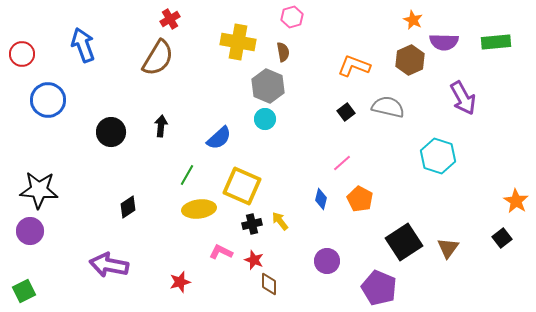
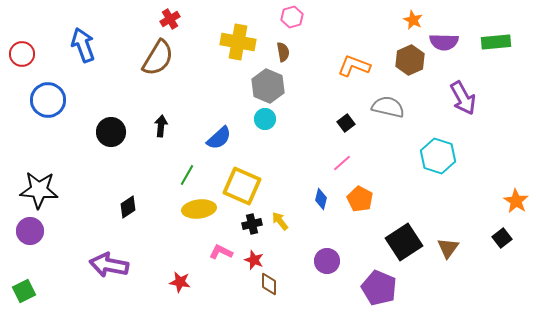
black square at (346, 112): moved 11 px down
red star at (180, 282): rotated 25 degrees clockwise
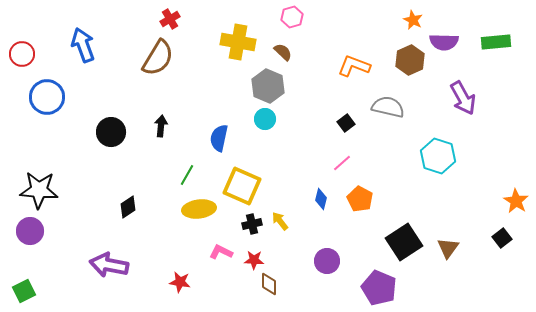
brown semicircle at (283, 52): rotated 36 degrees counterclockwise
blue circle at (48, 100): moved 1 px left, 3 px up
blue semicircle at (219, 138): rotated 144 degrees clockwise
red star at (254, 260): rotated 18 degrees counterclockwise
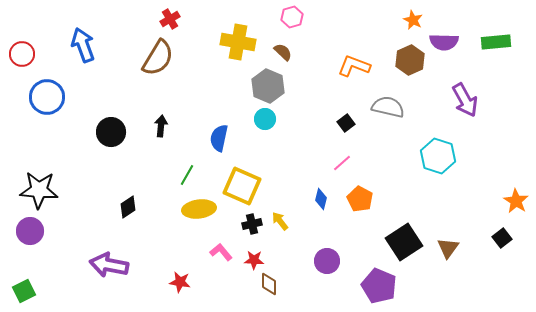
purple arrow at (463, 98): moved 2 px right, 2 px down
pink L-shape at (221, 252): rotated 25 degrees clockwise
purple pentagon at (379, 288): moved 2 px up
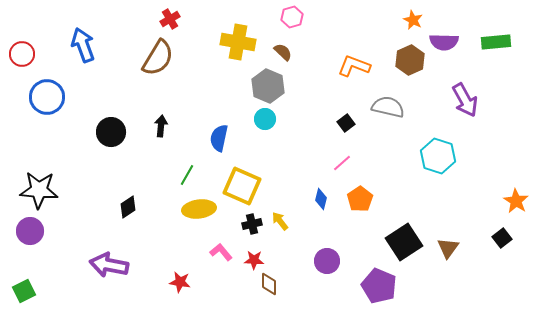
orange pentagon at (360, 199): rotated 10 degrees clockwise
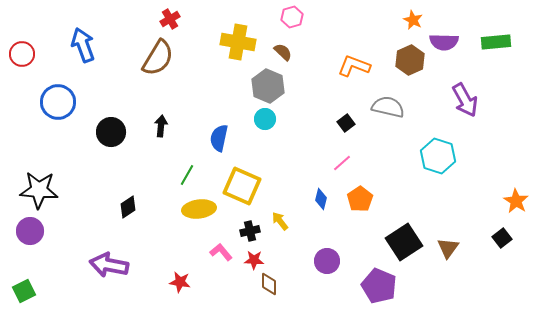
blue circle at (47, 97): moved 11 px right, 5 px down
black cross at (252, 224): moved 2 px left, 7 px down
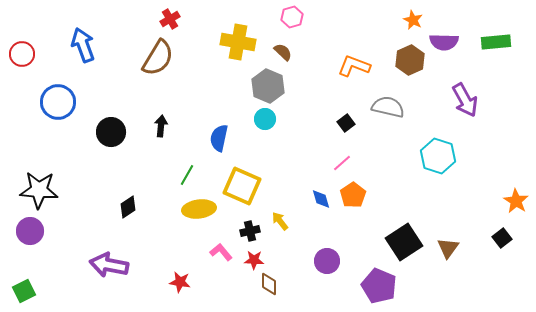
blue diamond at (321, 199): rotated 30 degrees counterclockwise
orange pentagon at (360, 199): moved 7 px left, 4 px up
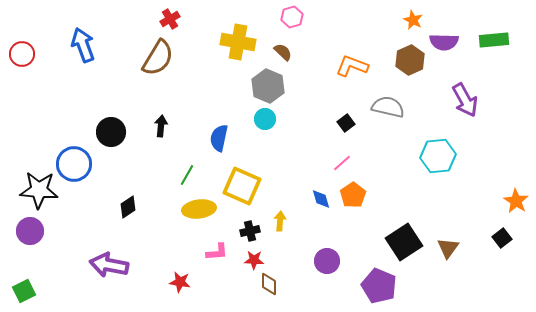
green rectangle at (496, 42): moved 2 px left, 2 px up
orange L-shape at (354, 66): moved 2 px left
blue circle at (58, 102): moved 16 px right, 62 px down
cyan hexagon at (438, 156): rotated 24 degrees counterclockwise
yellow arrow at (280, 221): rotated 42 degrees clockwise
pink L-shape at (221, 252): moved 4 px left; rotated 125 degrees clockwise
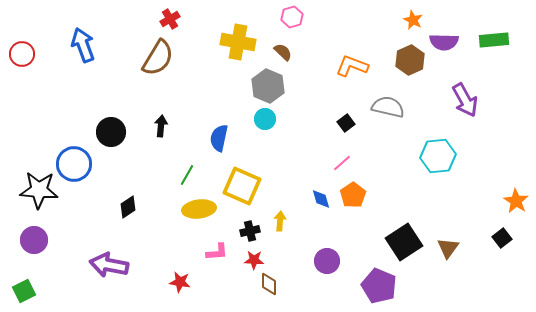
purple circle at (30, 231): moved 4 px right, 9 px down
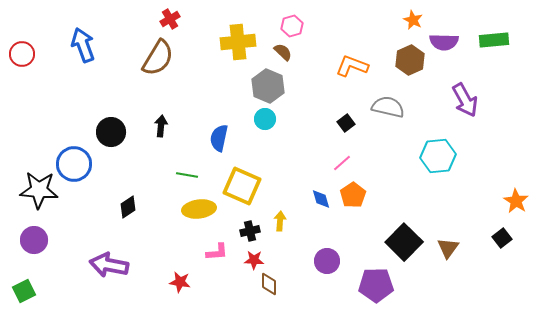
pink hexagon at (292, 17): moved 9 px down
yellow cross at (238, 42): rotated 16 degrees counterclockwise
green line at (187, 175): rotated 70 degrees clockwise
black square at (404, 242): rotated 12 degrees counterclockwise
purple pentagon at (379, 286): moved 3 px left, 1 px up; rotated 24 degrees counterclockwise
